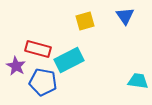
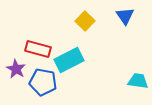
yellow square: rotated 30 degrees counterclockwise
purple star: moved 3 px down
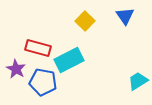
red rectangle: moved 1 px up
cyan trapezoid: rotated 40 degrees counterclockwise
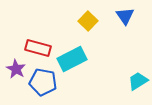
yellow square: moved 3 px right
cyan rectangle: moved 3 px right, 1 px up
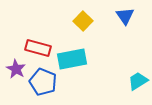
yellow square: moved 5 px left
cyan rectangle: rotated 16 degrees clockwise
blue pentagon: rotated 12 degrees clockwise
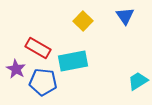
red rectangle: rotated 15 degrees clockwise
cyan rectangle: moved 1 px right, 2 px down
blue pentagon: rotated 16 degrees counterclockwise
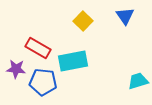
purple star: rotated 24 degrees counterclockwise
cyan trapezoid: rotated 15 degrees clockwise
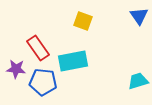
blue triangle: moved 14 px right
yellow square: rotated 24 degrees counterclockwise
red rectangle: rotated 25 degrees clockwise
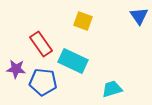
red rectangle: moved 3 px right, 4 px up
cyan rectangle: rotated 36 degrees clockwise
cyan trapezoid: moved 26 px left, 8 px down
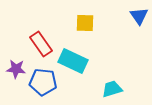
yellow square: moved 2 px right, 2 px down; rotated 18 degrees counterclockwise
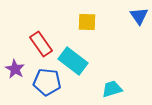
yellow square: moved 2 px right, 1 px up
cyan rectangle: rotated 12 degrees clockwise
purple star: moved 1 px left; rotated 24 degrees clockwise
blue pentagon: moved 4 px right
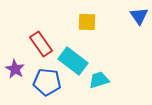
cyan trapezoid: moved 13 px left, 9 px up
